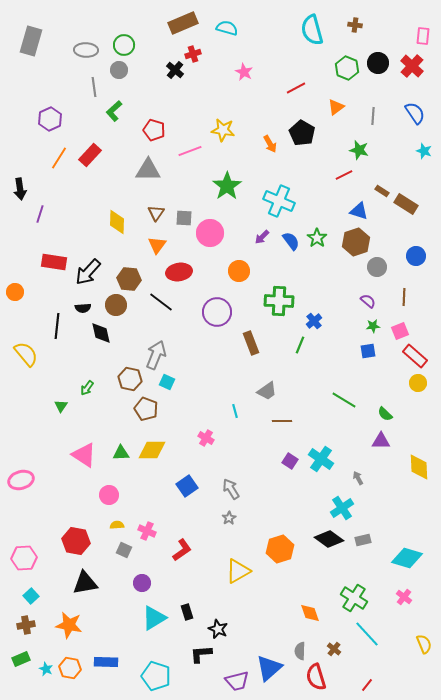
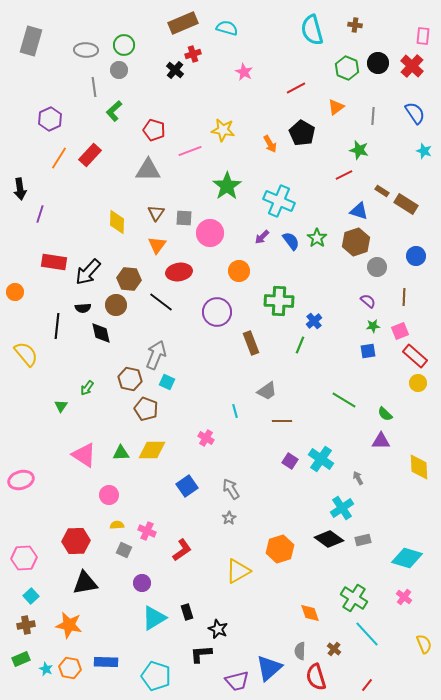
red hexagon at (76, 541): rotated 12 degrees counterclockwise
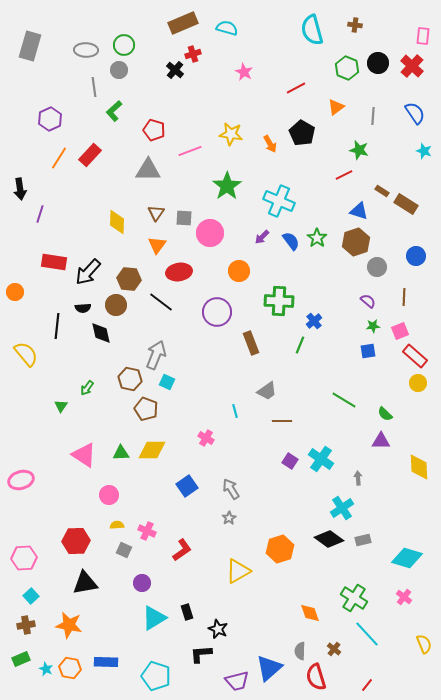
gray rectangle at (31, 41): moved 1 px left, 5 px down
yellow star at (223, 130): moved 8 px right, 4 px down
gray arrow at (358, 478): rotated 24 degrees clockwise
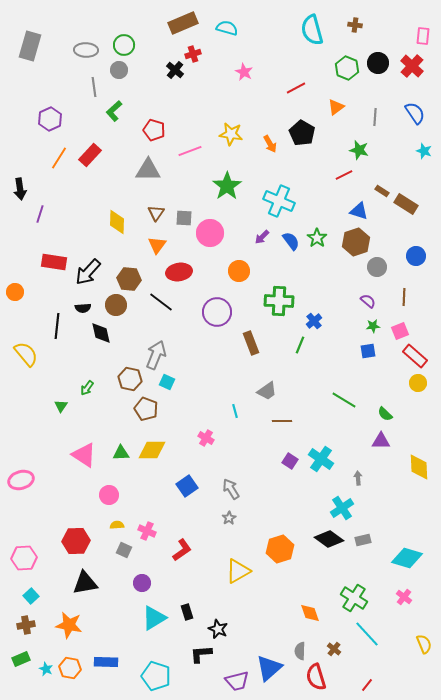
gray line at (373, 116): moved 2 px right, 1 px down
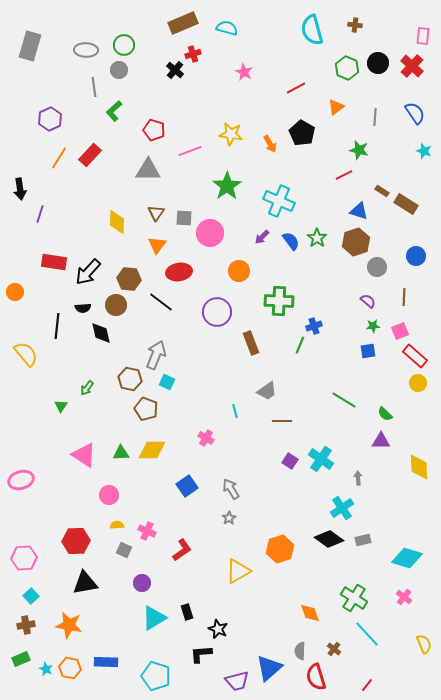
blue cross at (314, 321): moved 5 px down; rotated 21 degrees clockwise
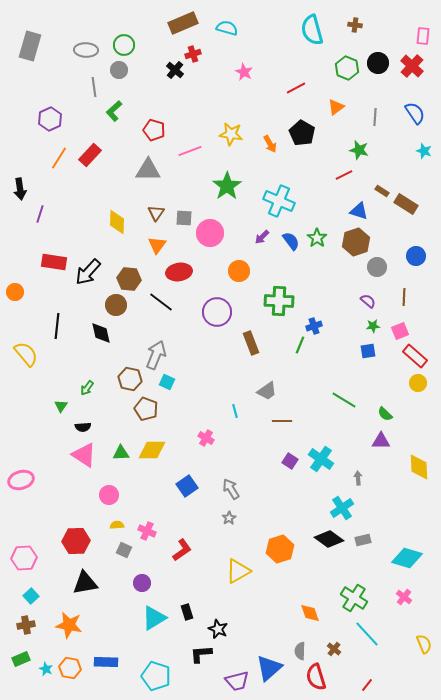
black semicircle at (83, 308): moved 119 px down
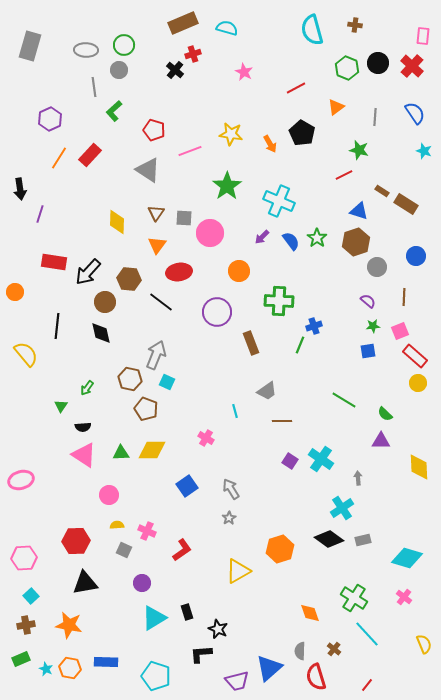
gray triangle at (148, 170): rotated 32 degrees clockwise
brown circle at (116, 305): moved 11 px left, 3 px up
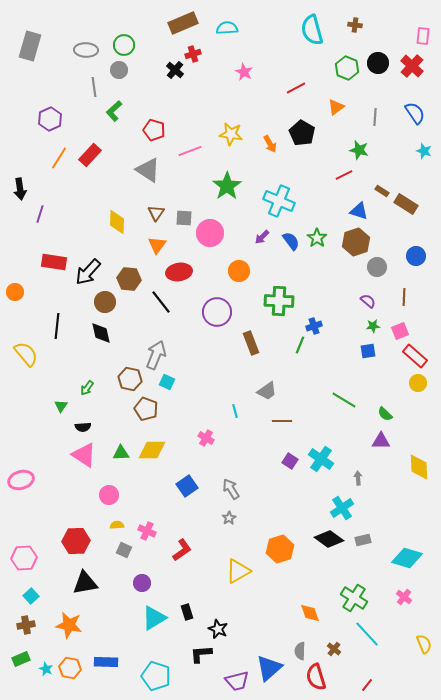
cyan semicircle at (227, 28): rotated 20 degrees counterclockwise
black line at (161, 302): rotated 15 degrees clockwise
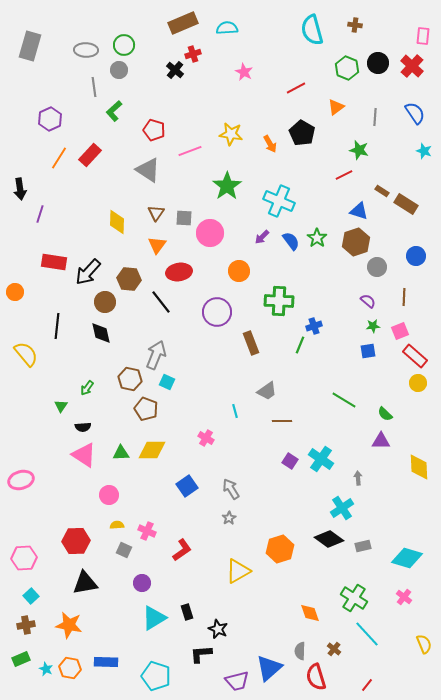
gray rectangle at (363, 540): moved 6 px down
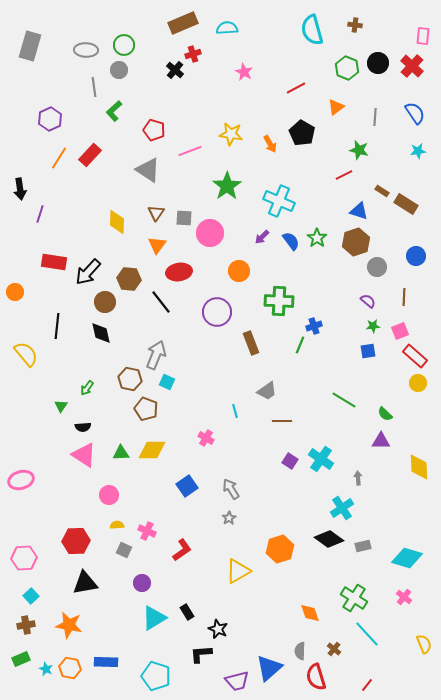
cyan star at (424, 151): moved 6 px left; rotated 28 degrees counterclockwise
black rectangle at (187, 612): rotated 14 degrees counterclockwise
